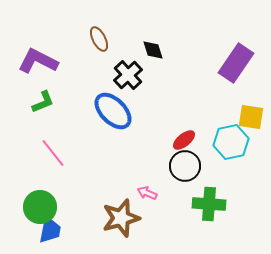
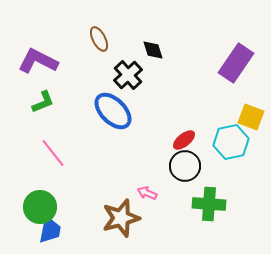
yellow square: rotated 12 degrees clockwise
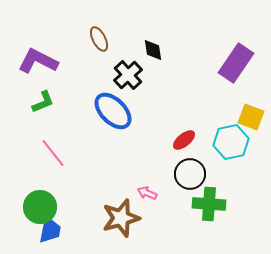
black diamond: rotated 10 degrees clockwise
black circle: moved 5 px right, 8 px down
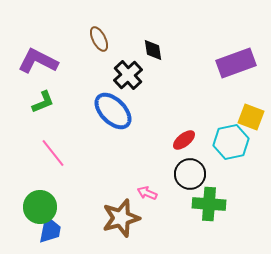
purple rectangle: rotated 36 degrees clockwise
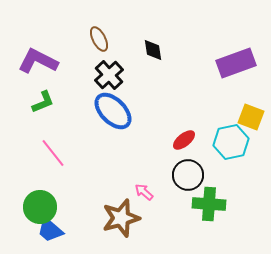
black cross: moved 19 px left
black circle: moved 2 px left, 1 px down
pink arrow: moved 3 px left, 1 px up; rotated 18 degrees clockwise
blue trapezoid: rotated 120 degrees clockwise
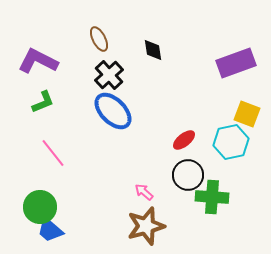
yellow square: moved 4 px left, 3 px up
green cross: moved 3 px right, 7 px up
brown star: moved 25 px right, 8 px down
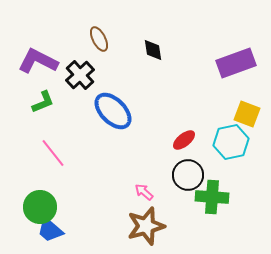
black cross: moved 29 px left
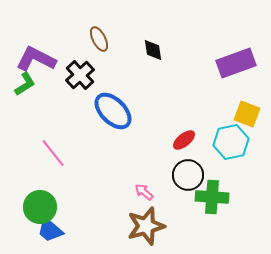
purple L-shape: moved 2 px left, 2 px up
green L-shape: moved 18 px left, 18 px up; rotated 10 degrees counterclockwise
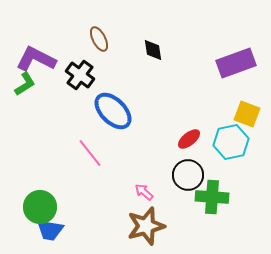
black cross: rotated 12 degrees counterclockwise
red ellipse: moved 5 px right, 1 px up
pink line: moved 37 px right
blue trapezoid: rotated 32 degrees counterclockwise
